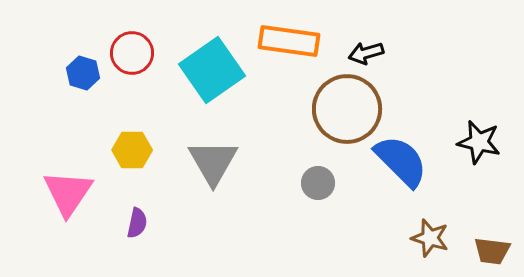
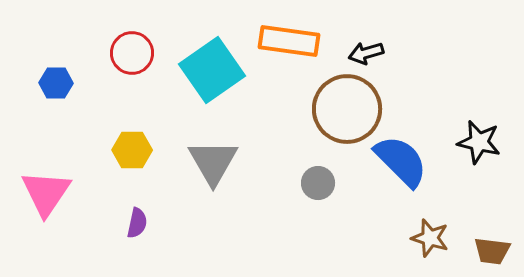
blue hexagon: moved 27 px left, 10 px down; rotated 16 degrees counterclockwise
pink triangle: moved 22 px left
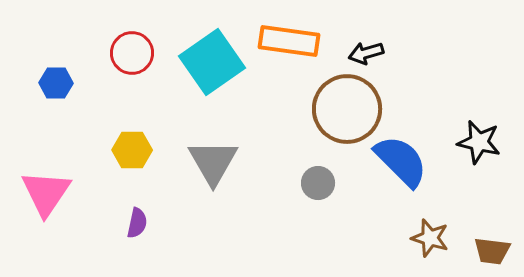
cyan square: moved 8 px up
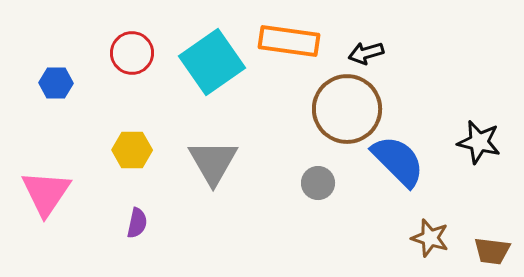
blue semicircle: moved 3 px left
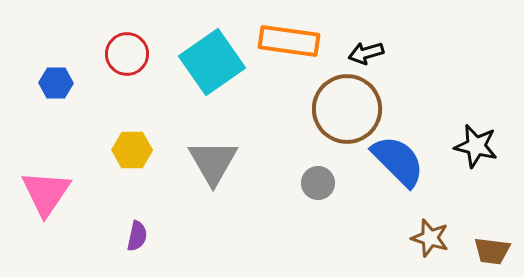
red circle: moved 5 px left, 1 px down
black star: moved 3 px left, 4 px down
purple semicircle: moved 13 px down
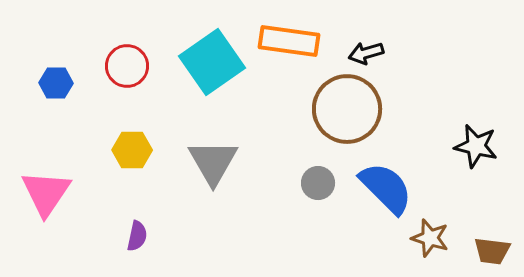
red circle: moved 12 px down
blue semicircle: moved 12 px left, 27 px down
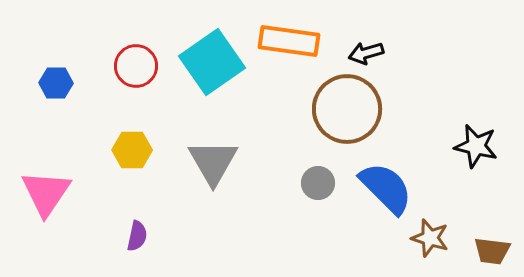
red circle: moved 9 px right
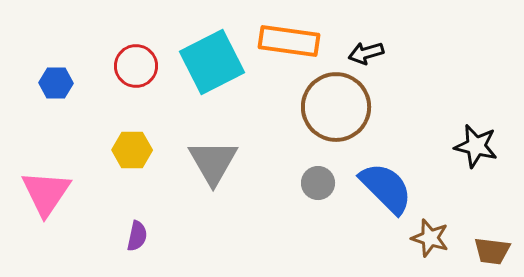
cyan square: rotated 8 degrees clockwise
brown circle: moved 11 px left, 2 px up
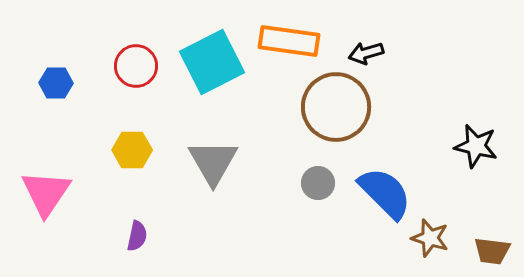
blue semicircle: moved 1 px left, 5 px down
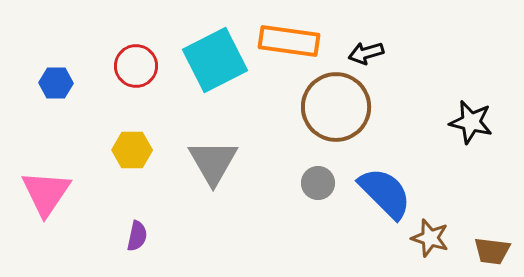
cyan square: moved 3 px right, 2 px up
black star: moved 5 px left, 24 px up
